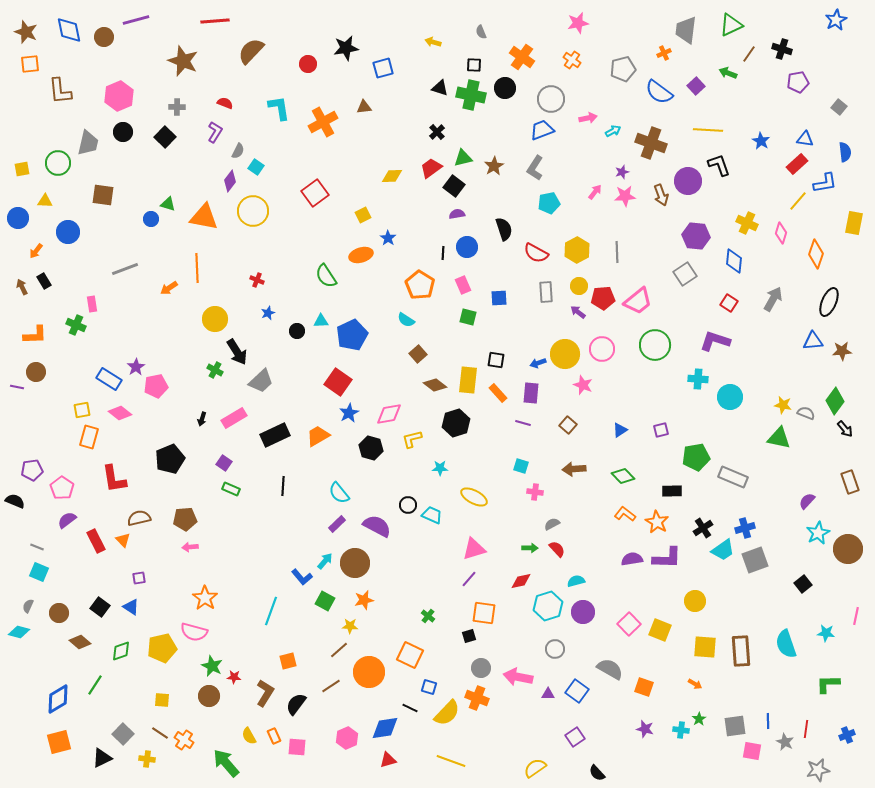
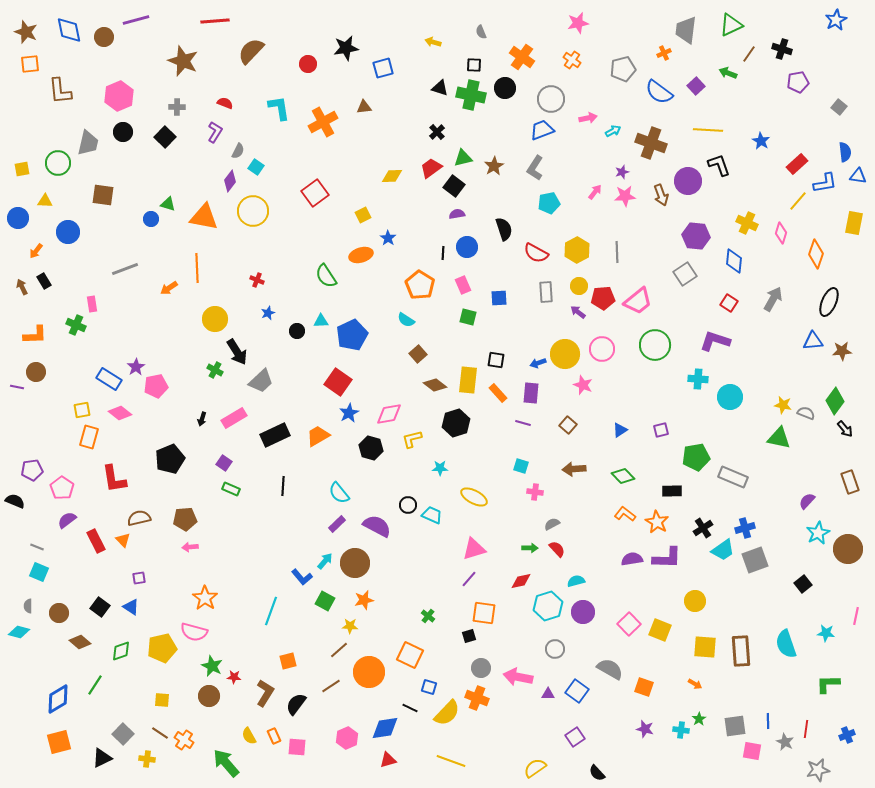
blue triangle at (805, 139): moved 53 px right, 37 px down
gray semicircle at (28, 606): rotated 24 degrees counterclockwise
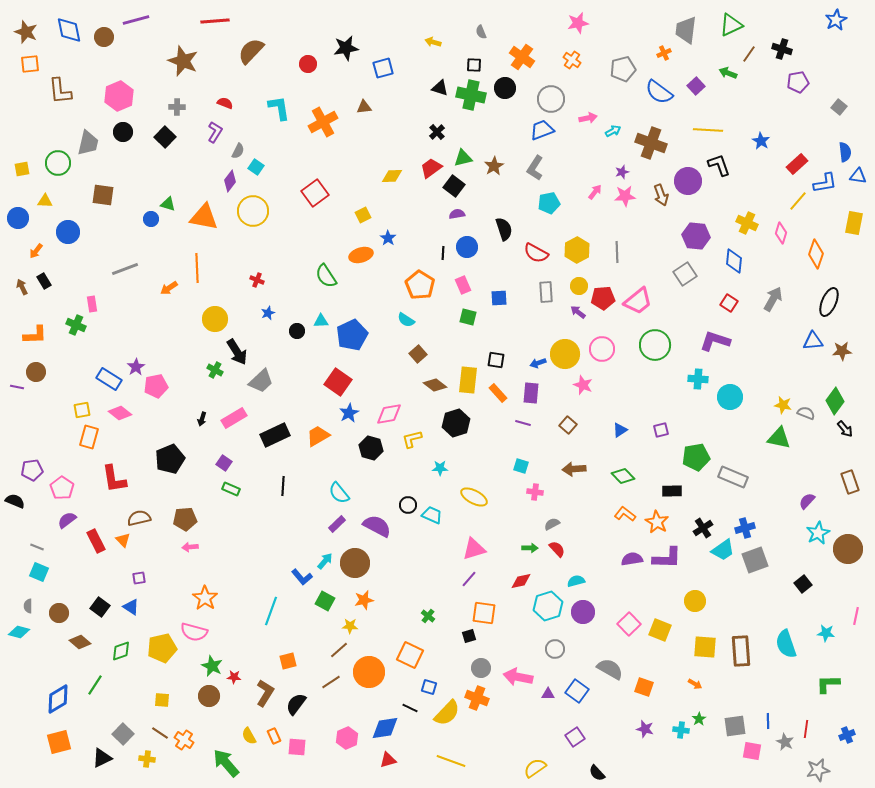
brown line at (331, 686): moved 4 px up
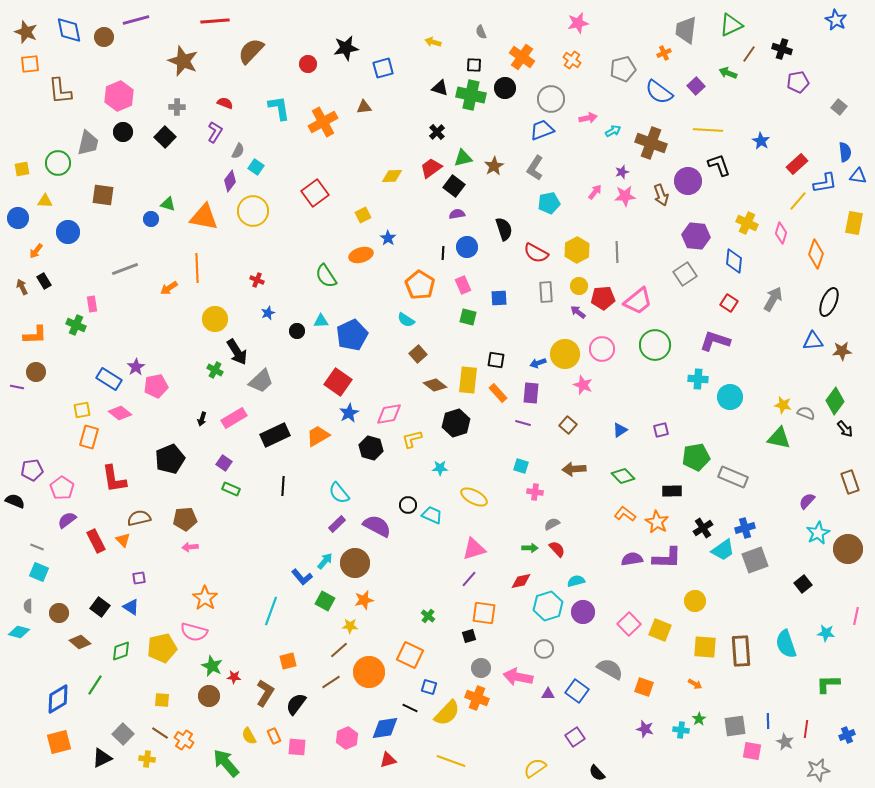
blue star at (836, 20): rotated 15 degrees counterclockwise
gray circle at (555, 649): moved 11 px left
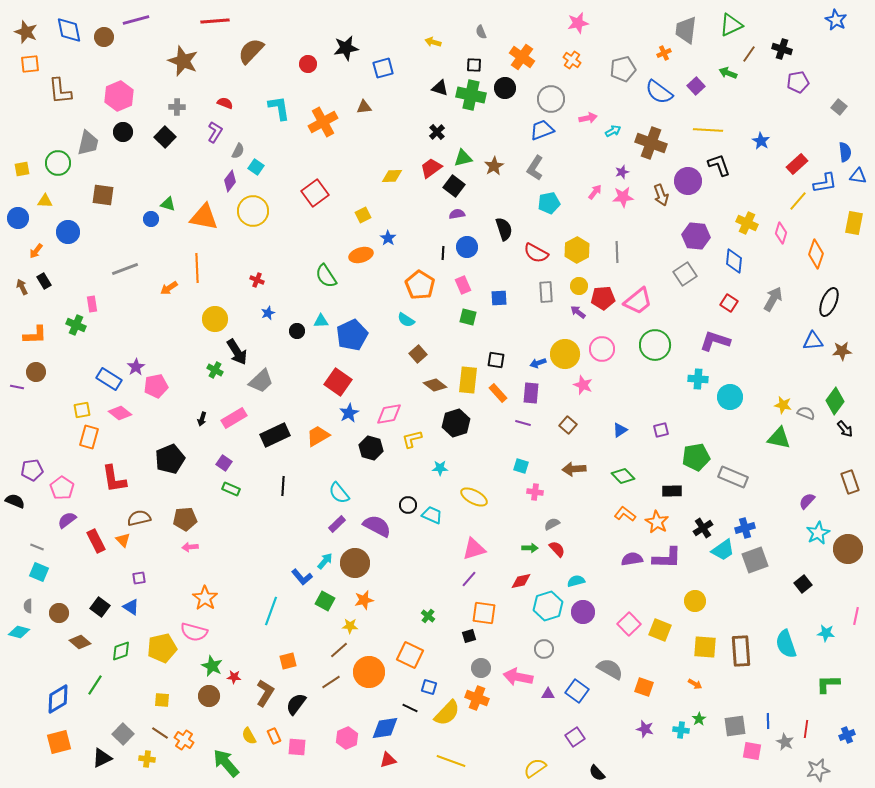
pink star at (625, 196): moved 2 px left, 1 px down
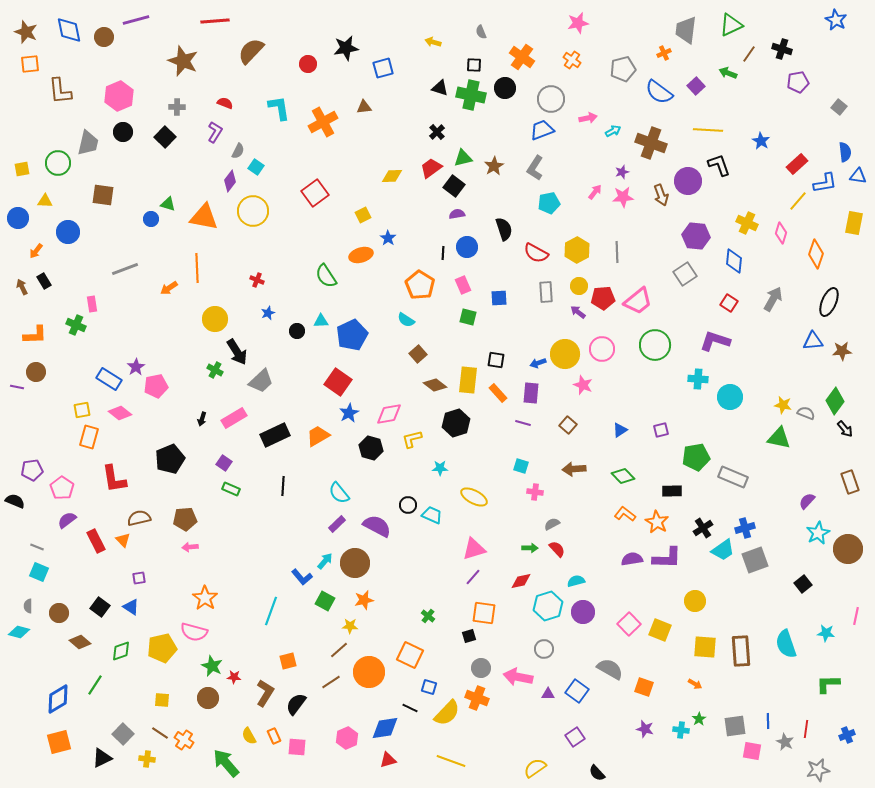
purple line at (469, 579): moved 4 px right, 2 px up
brown circle at (209, 696): moved 1 px left, 2 px down
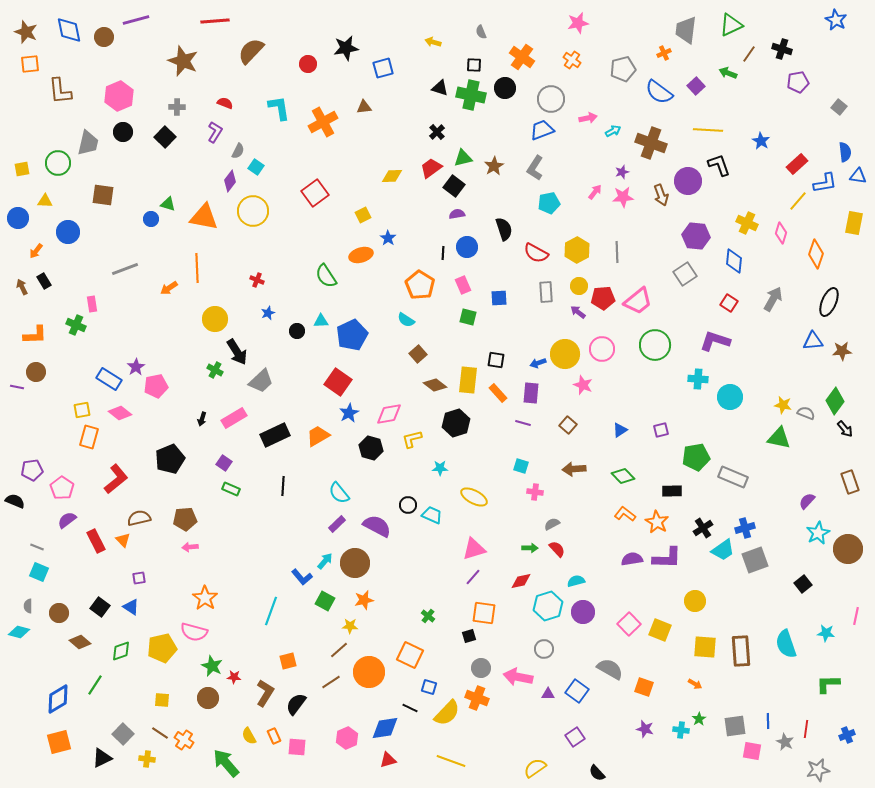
red L-shape at (114, 479): moved 2 px right; rotated 120 degrees counterclockwise
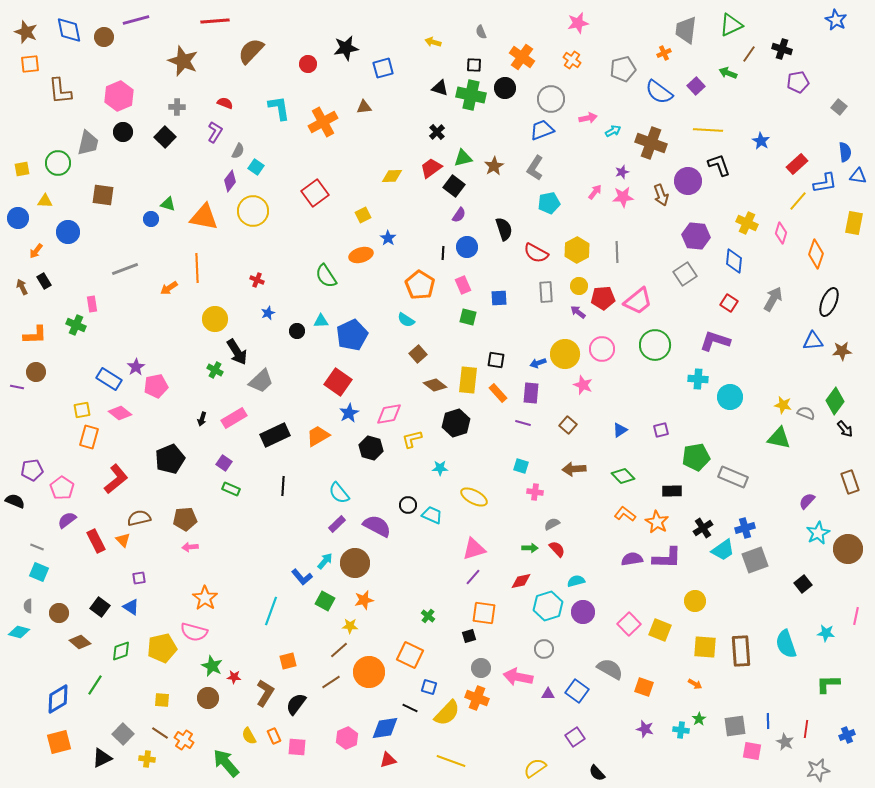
purple semicircle at (457, 214): moved 2 px right, 1 px down; rotated 133 degrees clockwise
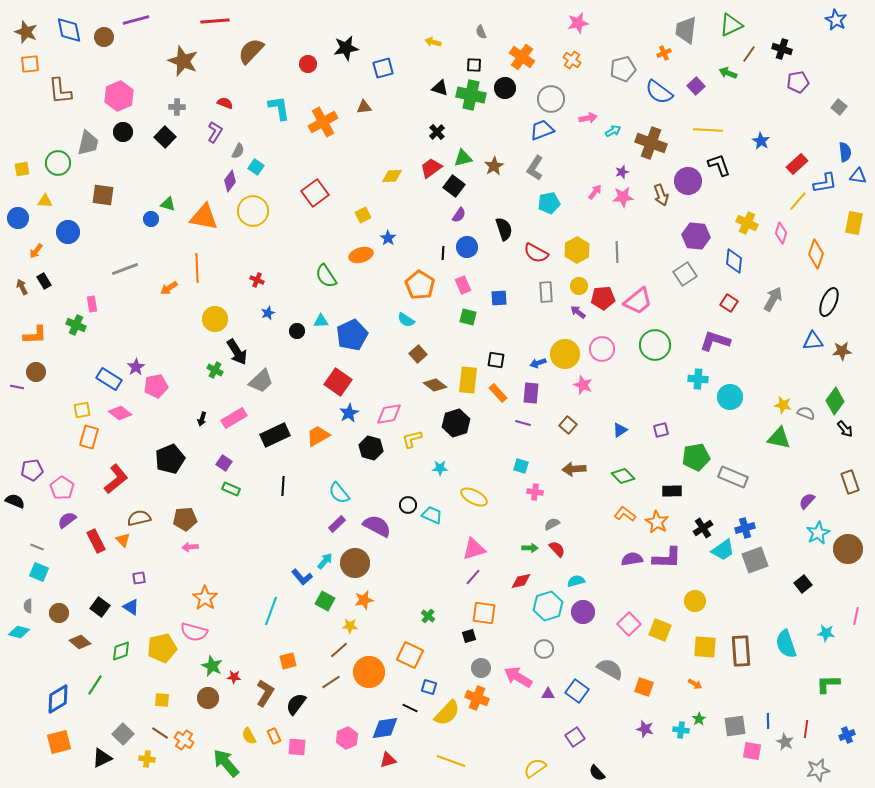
pink arrow at (518, 677): rotated 20 degrees clockwise
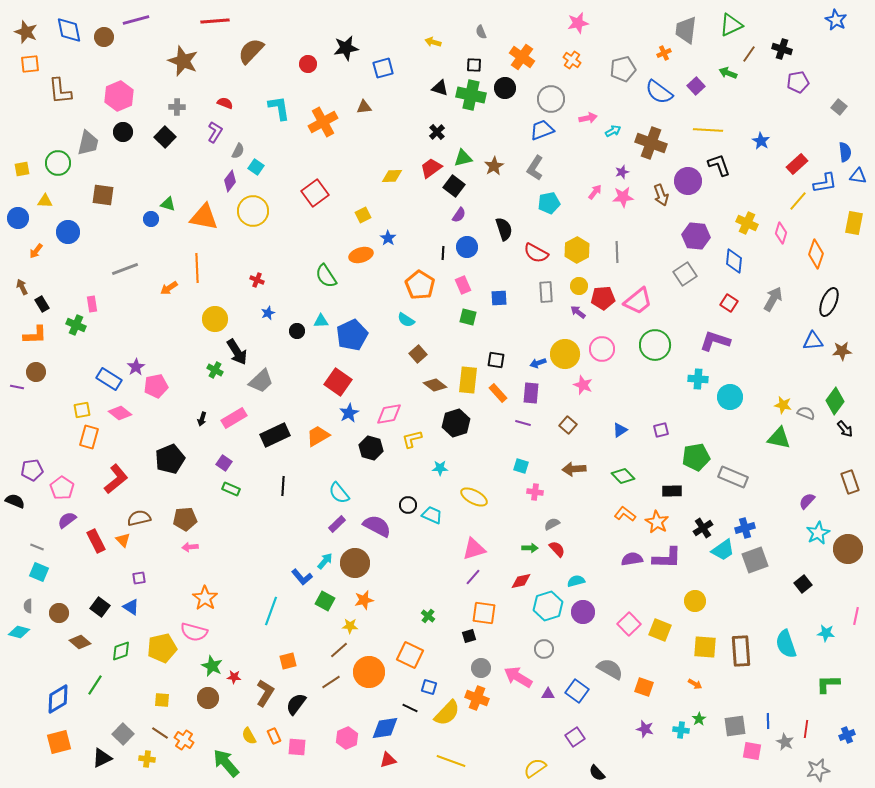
black rectangle at (44, 281): moved 2 px left, 23 px down
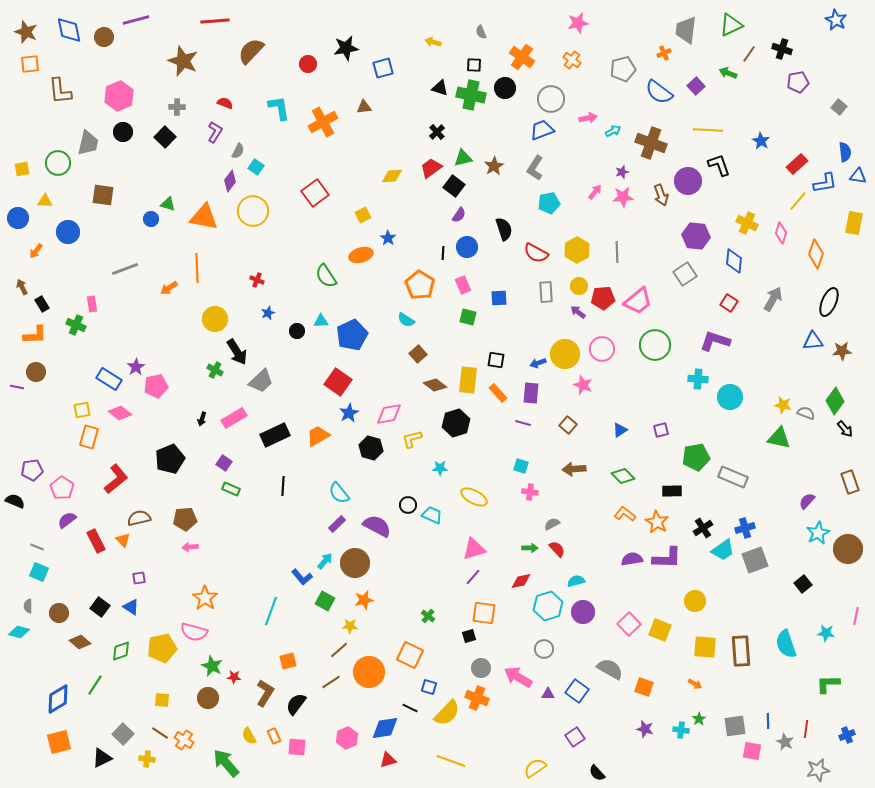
pink cross at (535, 492): moved 5 px left
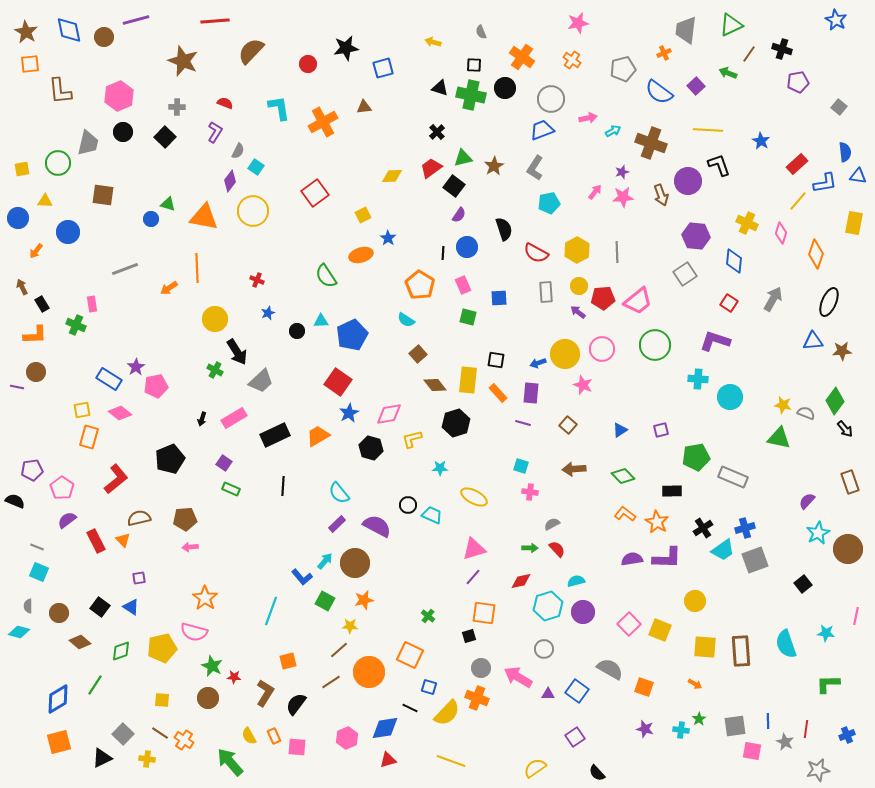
brown star at (26, 32): rotated 10 degrees clockwise
brown diamond at (435, 385): rotated 15 degrees clockwise
green arrow at (226, 763): moved 4 px right, 1 px up
